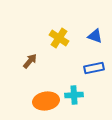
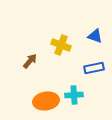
yellow cross: moved 2 px right, 7 px down; rotated 12 degrees counterclockwise
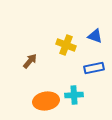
yellow cross: moved 5 px right
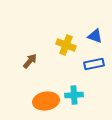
blue rectangle: moved 4 px up
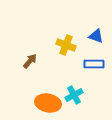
blue triangle: moved 1 px right
blue rectangle: rotated 12 degrees clockwise
cyan cross: rotated 24 degrees counterclockwise
orange ellipse: moved 2 px right, 2 px down; rotated 20 degrees clockwise
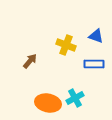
cyan cross: moved 1 px right, 3 px down
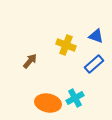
blue rectangle: rotated 42 degrees counterclockwise
